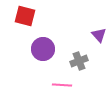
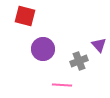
purple triangle: moved 10 px down
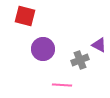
purple triangle: rotated 21 degrees counterclockwise
gray cross: moved 1 px right, 1 px up
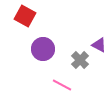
red square: rotated 15 degrees clockwise
gray cross: rotated 24 degrees counterclockwise
pink line: rotated 24 degrees clockwise
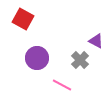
red square: moved 2 px left, 3 px down
purple triangle: moved 3 px left, 4 px up
purple circle: moved 6 px left, 9 px down
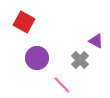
red square: moved 1 px right, 3 px down
pink line: rotated 18 degrees clockwise
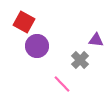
purple triangle: moved 1 px up; rotated 21 degrees counterclockwise
purple circle: moved 12 px up
pink line: moved 1 px up
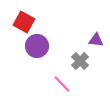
gray cross: moved 1 px down
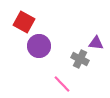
purple triangle: moved 3 px down
purple circle: moved 2 px right
gray cross: moved 2 px up; rotated 18 degrees counterclockwise
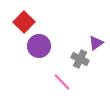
red square: rotated 15 degrees clockwise
purple triangle: rotated 42 degrees counterclockwise
pink line: moved 2 px up
